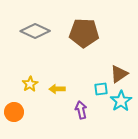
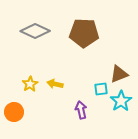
brown triangle: rotated 12 degrees clockwise
yellow arrow: moved 2 px left, 5 px up; rotated 14 degrees clockwise
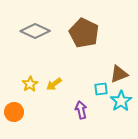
brown pentagon: rotated 24 degrees clockwise
yellow arrow: moved 1 px left; rotated 49 degrees counterclockwise
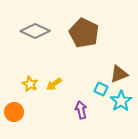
yellow star: rotated 14 degrees counterclockwise
cyan square: rotated 32 degrees clockwise
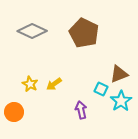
gray diamond: moved 3 px left
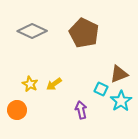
orange circle: moved 3 px right, 2 px up
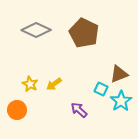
gray diamond: moved 4 px right, 1 px up
purple arrow: moved 2 px left; rotated 36 degrees counterclockwise
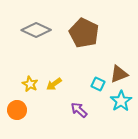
cyan square: moved 3 px left, 5 px up
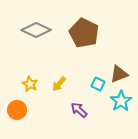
yellow arrow: moved 5 px right; rotated 14 degrees counterclockwise
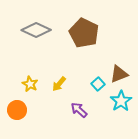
cyan square: rotated 24 degrees clockwise
